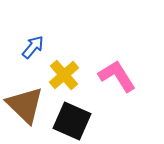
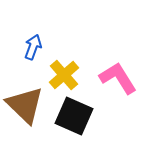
blue arrow: rotated 20 degrees counterclockwise
pink L-shape: moved 1 px right, 2 px down
black square: moved 2 px right, 5 px up
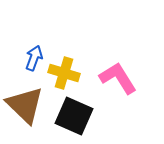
blue arrow: moved 1 px right, 11 px down
yellow cross: moved 2 px up; rotated 32 degrees counterclockwise
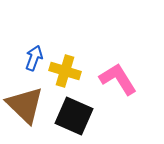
yellow cross: moved 1 px right, 2 px up
pink L-shape: moved 1 px down
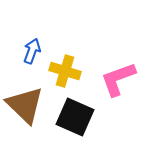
blue arrow: moved 2 px left, 7 px up
pink L-shape: rotated 78 degrees counterclockwise
black square: moved 1 px right, 1 px down
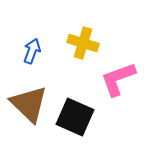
yellow cross: moved 18 px right, 28 px up
brown triangle: moved 4 px right, 1 px up
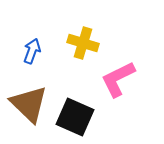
pink L-shape: rotated 6 degrees counterclockwise
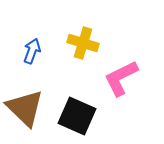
pink L-shape: moved 3 px right, 1 px up
brown triangle: moved 4 px left, 4 px down
black square: moved 2 px right, 1 px up
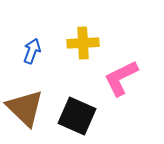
yellow cross: rotated 20 degrees counterclockwise
